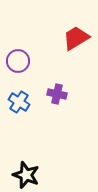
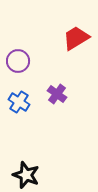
purple cross: rotated 24 degrees clockwise
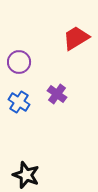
purple circle: moved 1 px right, 1 px down
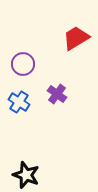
purple circle: moved 4 px right, 2 px down
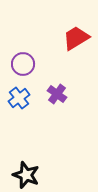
blue cross: moved 4 px up; rotated 20 degrees clockwise
